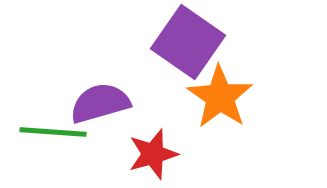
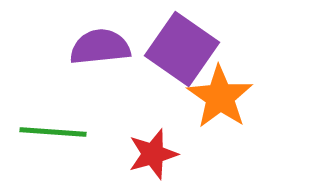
purple square: moved 6 px left, 7 px down
purple semicircle: moved 56 px up; rotated 10 degrees clockwise
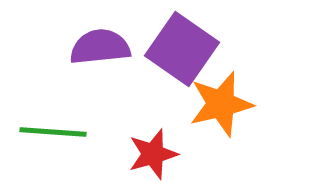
orange star: moved 1 px right, 7 px down; rotated 24 degrees clockwise
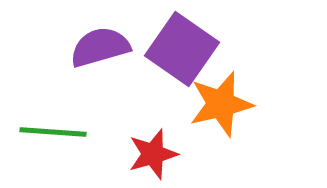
purple semicircle: rotated 10 degrees counterclockwise
